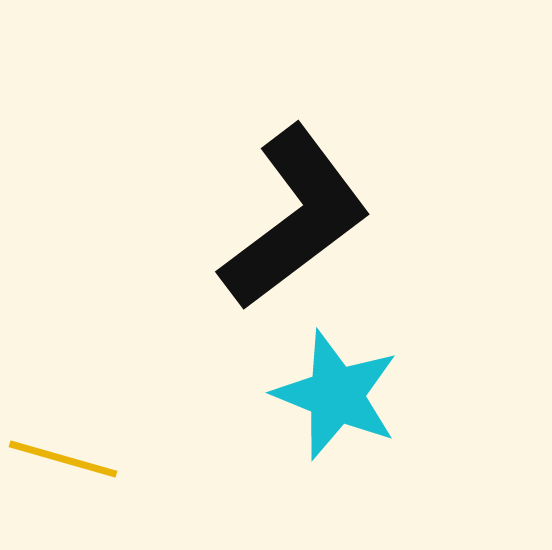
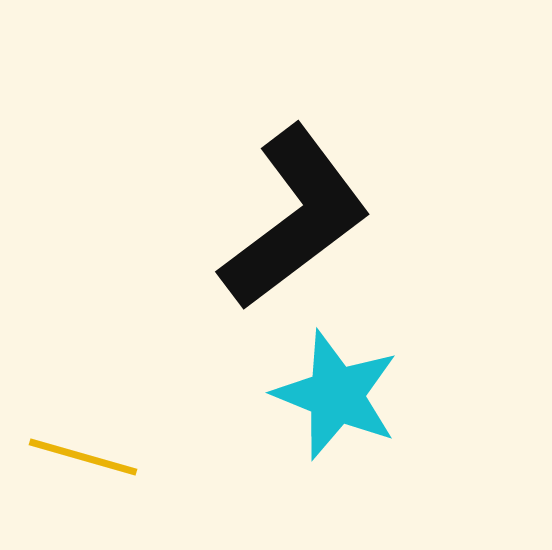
yellow line: moved 20 px right, 2 px up
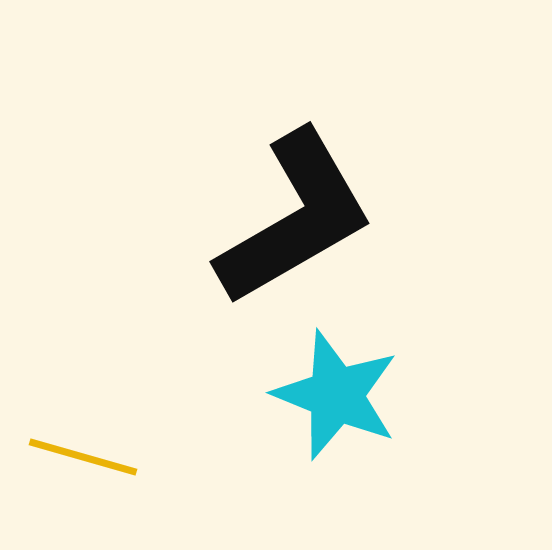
black L-shape: rotated 7 degrees clockwise
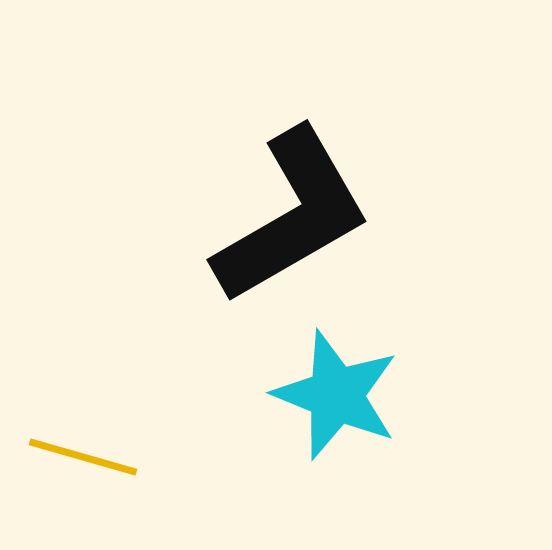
black L-shape: moved 3 px left, 2 px up
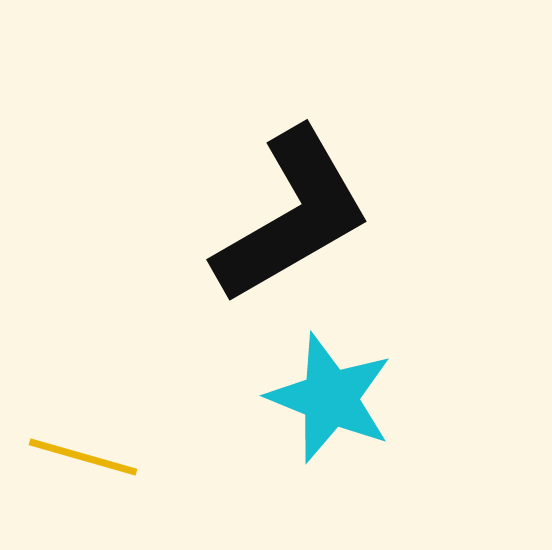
cyan star: moved 6 px left, 3 px down
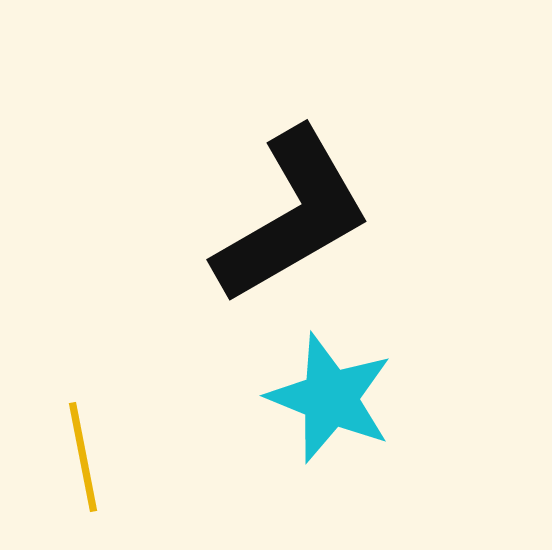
yellow line: rotated 63 degrees clockwise
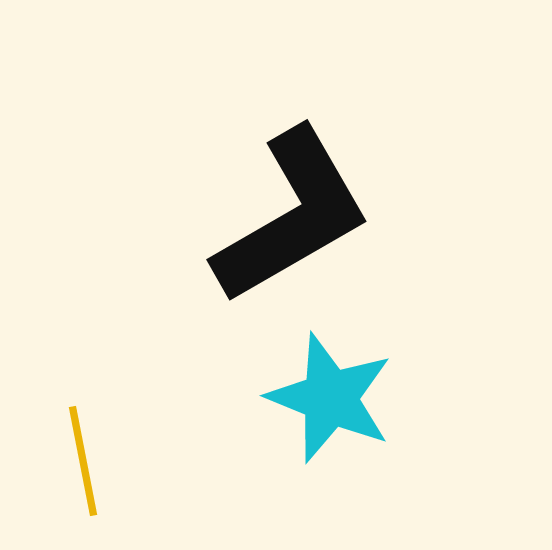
yellow line: moved 4 px down
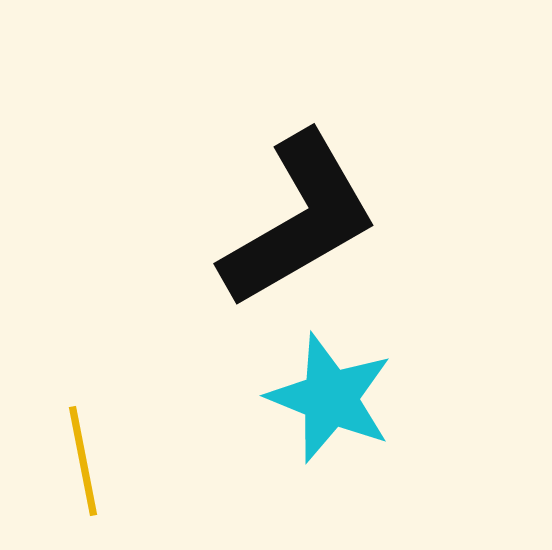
black L-shape: moved 7 px right, 4 px down
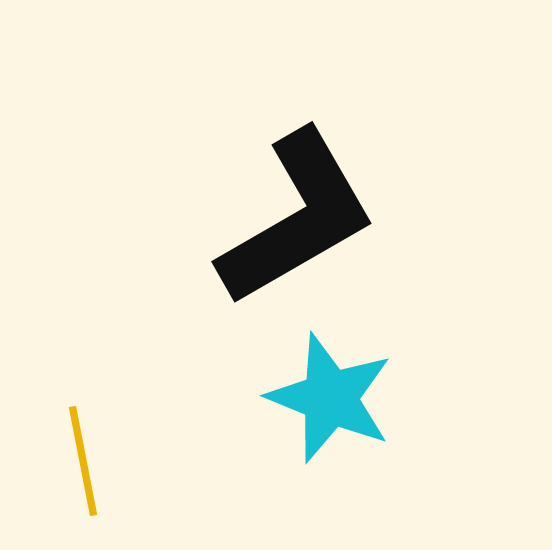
black L-shape: moved 2 px left, 2 px up
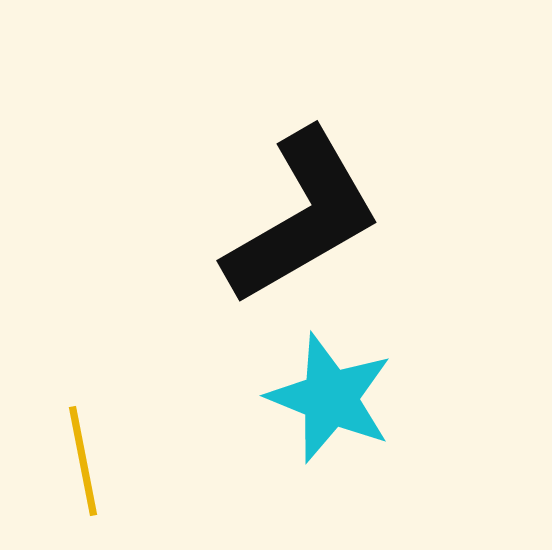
black L-shape: moved 5 px right, 1 px up
